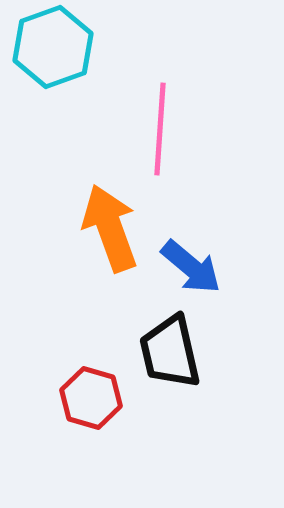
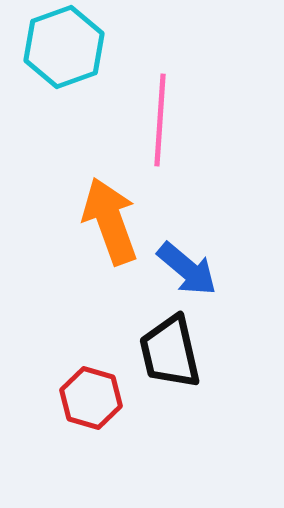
cyan hexagon: moved 11 px right
pink line: moved 9 px up
orange arrow: moved 7 px up
blue arrow: moved 4 px left, 2 px down
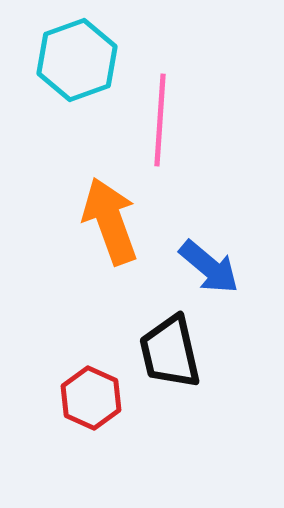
cyan hexagon: moved 13 px right, 13 px down
blue arrow: moved 22 px right, 2 px up
red hexagon: rotated 8 degrees clockwise
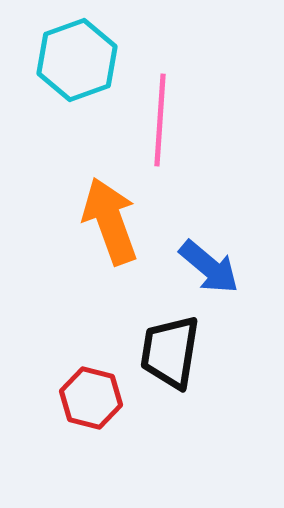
black trapezoid: rotated 22 degrees clockwise
red hexagon: rotated 10 degrees counterclockwise
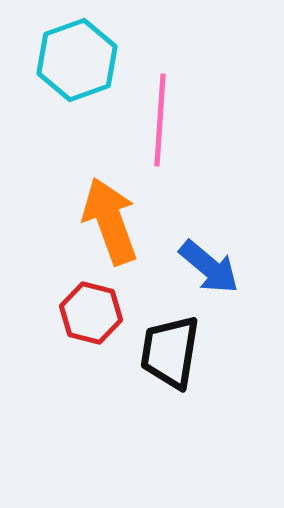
red hexagon: moved 85 px up
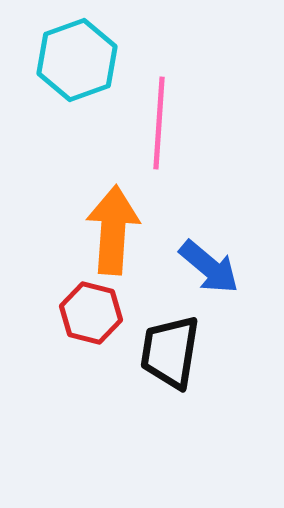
pink line: moved 1 px left, 3 px down
orange arrow: moved 3 px right, 9 px down; rotated 24 degrees clockwise
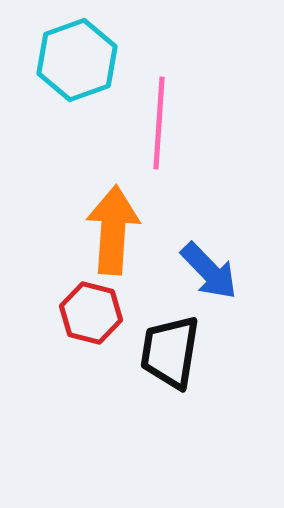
blue arrow: moved 4 px down; rotated 6 degrees clockwise
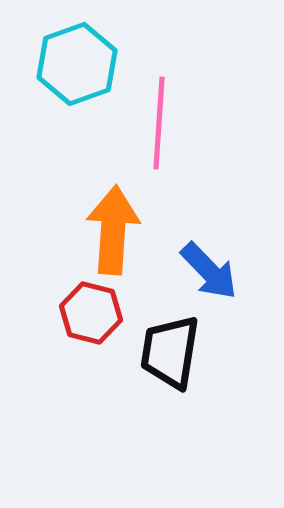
cyan hexagon: moved 4 px down
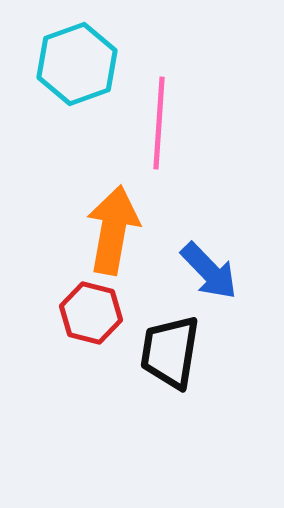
orange arrow: rotated 6 degrees clockwise
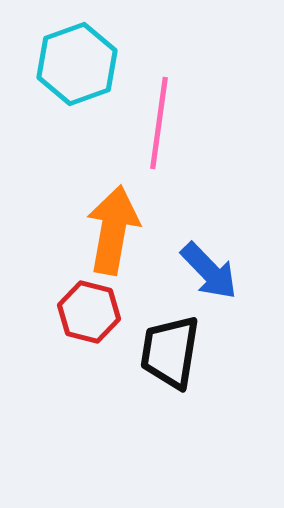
pink line: rotated 4 degrees clockwise
red hexagon: moved 2 px left, 1 px up
